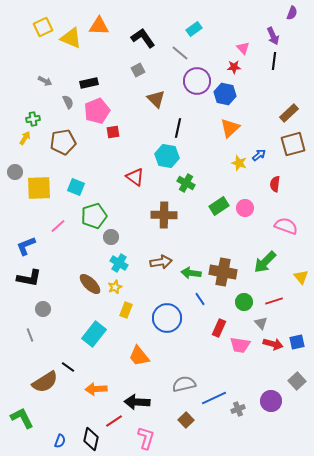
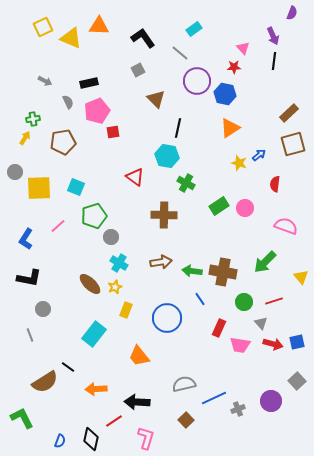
orange triangle at (230, 128): rotated 10 degrees clockwise
blue L-shape at (26, 246): moved 7 px up; rotated 35 degrees counterclockwise
green arrow at (191, 273): moved 1 px right, 2 px up
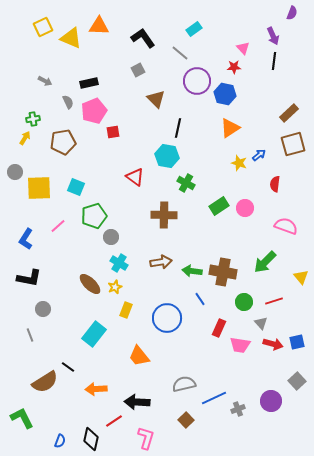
pink pentagon at (97, 111): moved 3 px left
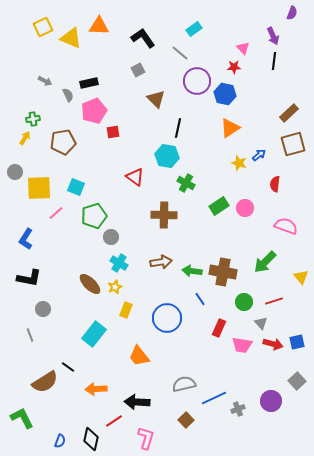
gray semicircle at (68, 102): moved 7 px up
pink line at (58, 226): moved 2 px left, 13 px up
pink trapezoid at (240, 345): moved 2 px right
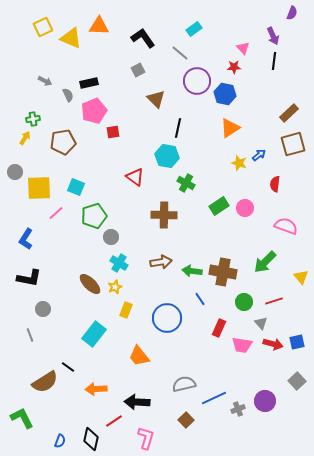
purple circle at (271, 401): moved 6 px left
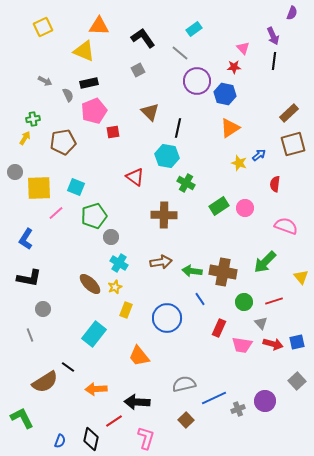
yellow triangle at (71, 38): moved 13 px right, 13 px down
brown triangle at (156, 99): moved 6 px left, 13 px down
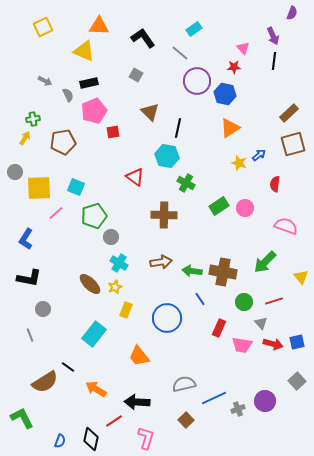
gray square at (138, 70): moved 2 px left, 5 px down; rotated 32 degrees counterclockwise
orange arrow at (96, 389): rotated 35 degrees clockwise
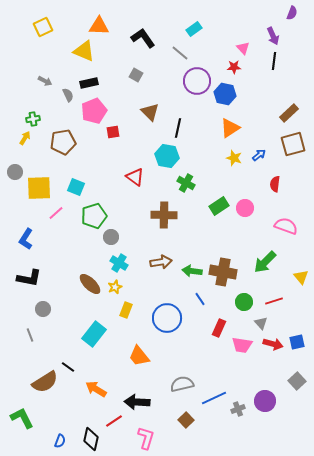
yellow star at (239, 163): moved 5 px left, 5 px up
gray semicircle at (184, 384): moved 2 px left
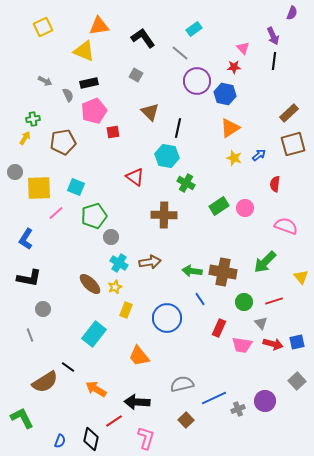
orange triangle at (99, 26): rotated 10 degrees counterclockwise
brown arrow at (161, 262): moved 11 px left
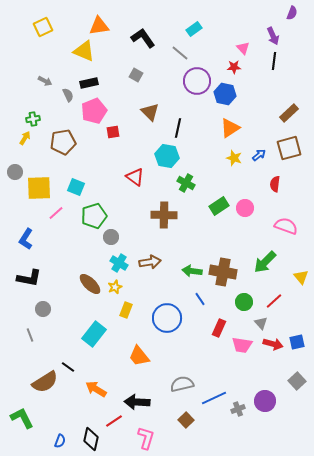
brown square at (293, 144): moved 4 px left, 4 px down
red line at (274, 301): rotated 24 degrees counterclockwise
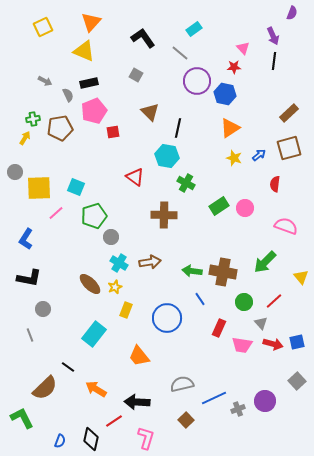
orange triangle at (99, 26): moved 8 px left, 4 px up; rotated 40 degrees counterclockwise
brown pentagon at (63, 142): moved 3 px left, 14 px up
brown semicircle at (45, 382): moved 6 px down; rotated 12 degrees counterclockwise
